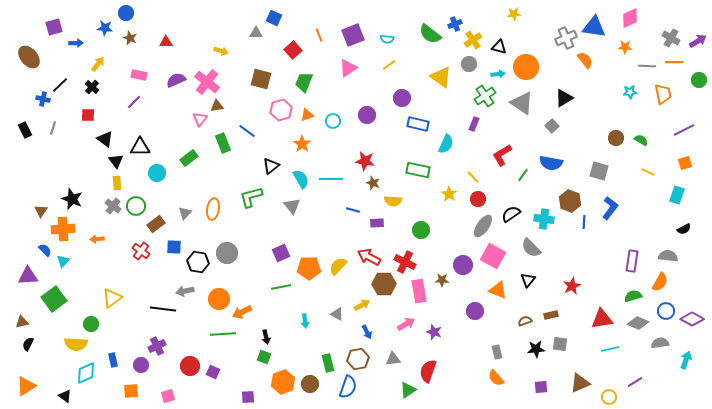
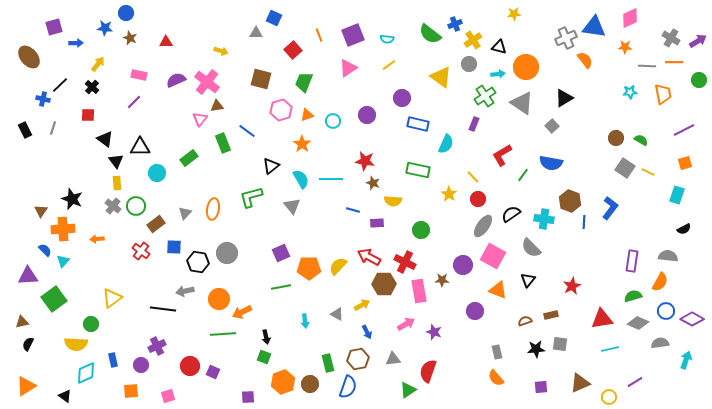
gray square at (599, 171): moved 26 px right, 3 px up; rotated 18 degrees clockwise
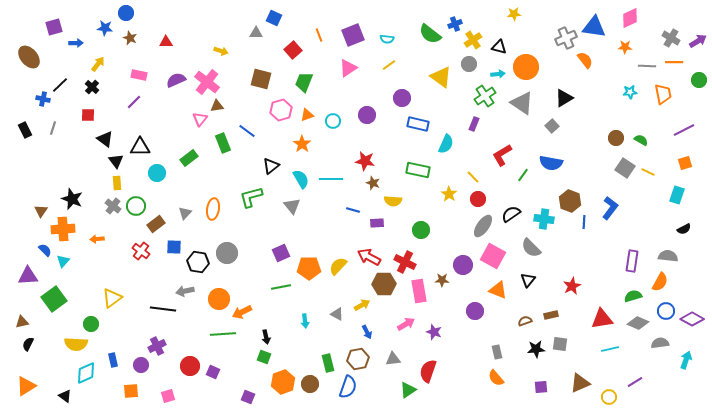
purple square at (248, 397): rotated 24 degrees clockwise
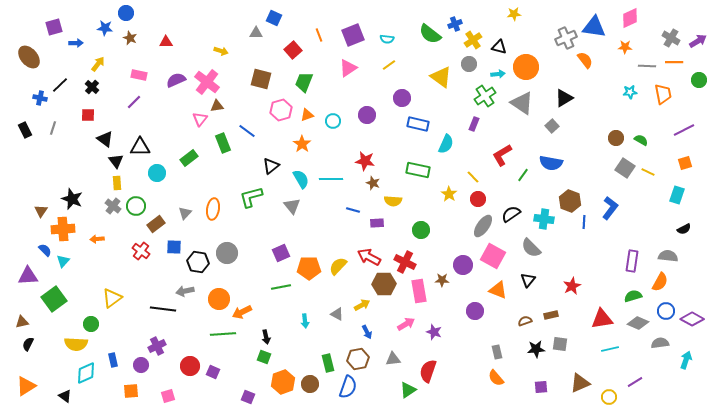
blue cross at (43, 99): moved 3 px left, 1 px up
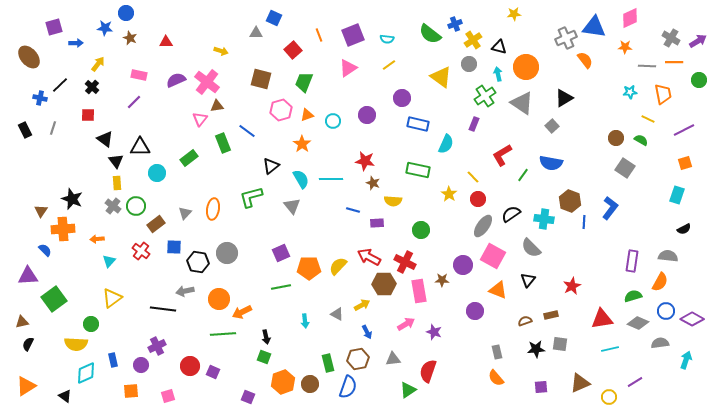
cyan arrow at (498, 74): rotated 96 degrees counterclockwise
yellow line at (648, 172): moved 53 px up
cyan triangle at (63, 261): moved 46 px right
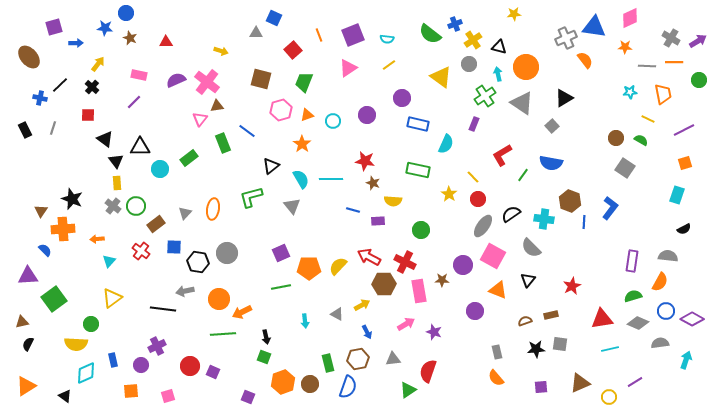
cyan circle at (157, 173): moved 3 px right, 4 px up
purple rectangle at (377, 223): moved 1 px right, 2 px up
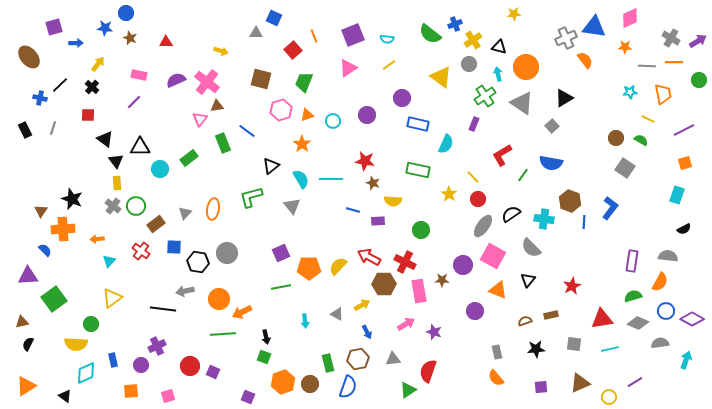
orange line at (319, 35): moved 5 px left, 1 px down
gray square at (560, 344): moved 14 px right
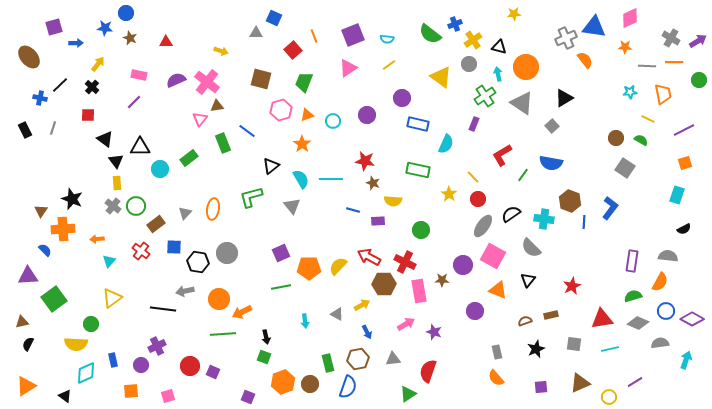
black star at (536, 349): rotated 18 degrees counterclockwise
green triangle at (408, 390): moved 4 px down
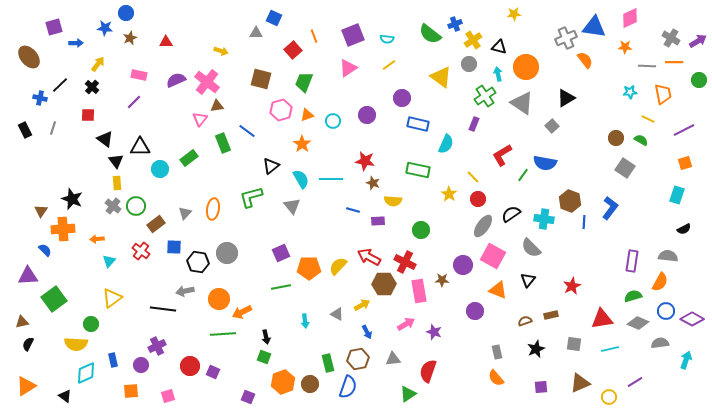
brown star at (130, 38): rotated 24 degrees clockwise
black triangle at (564, 98): moved 2 px right
blue semicircle at (551, 163): moved 6 px left
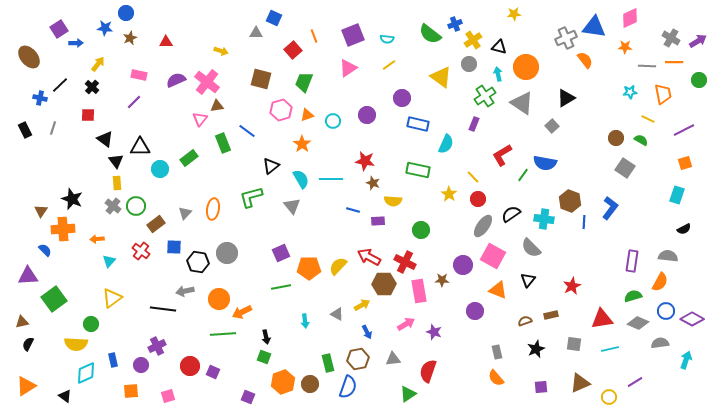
purple square at (54, 27): moved 5 px right, 2 px down; rotated 18 degrees counterclockwise
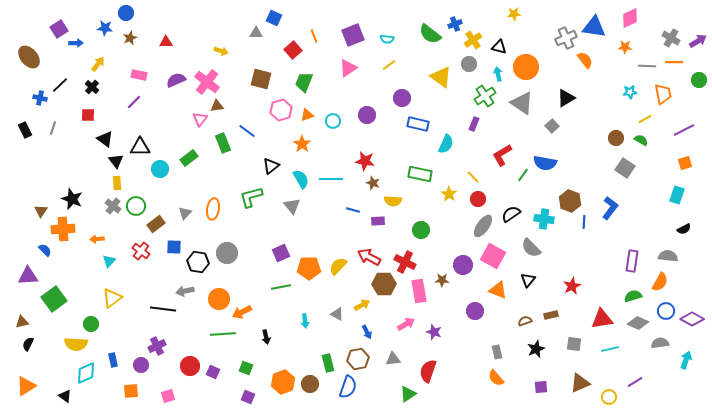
yellow line at (648, 119): moved 3 px left; rotated 56 degrees counterclockwise
green rectangle at (418, 170): moved 2 px right, 4 px down
green square at (264, 357): moved 18 px left, 11 px down
